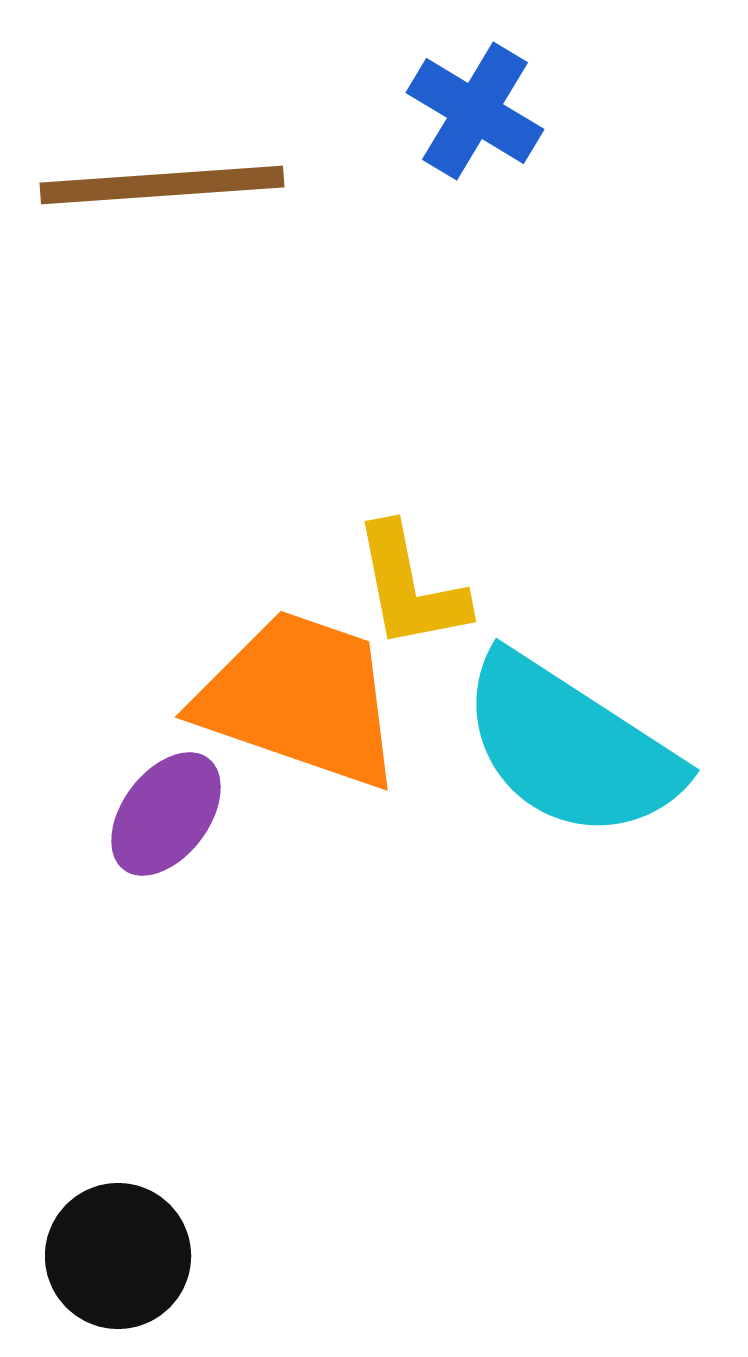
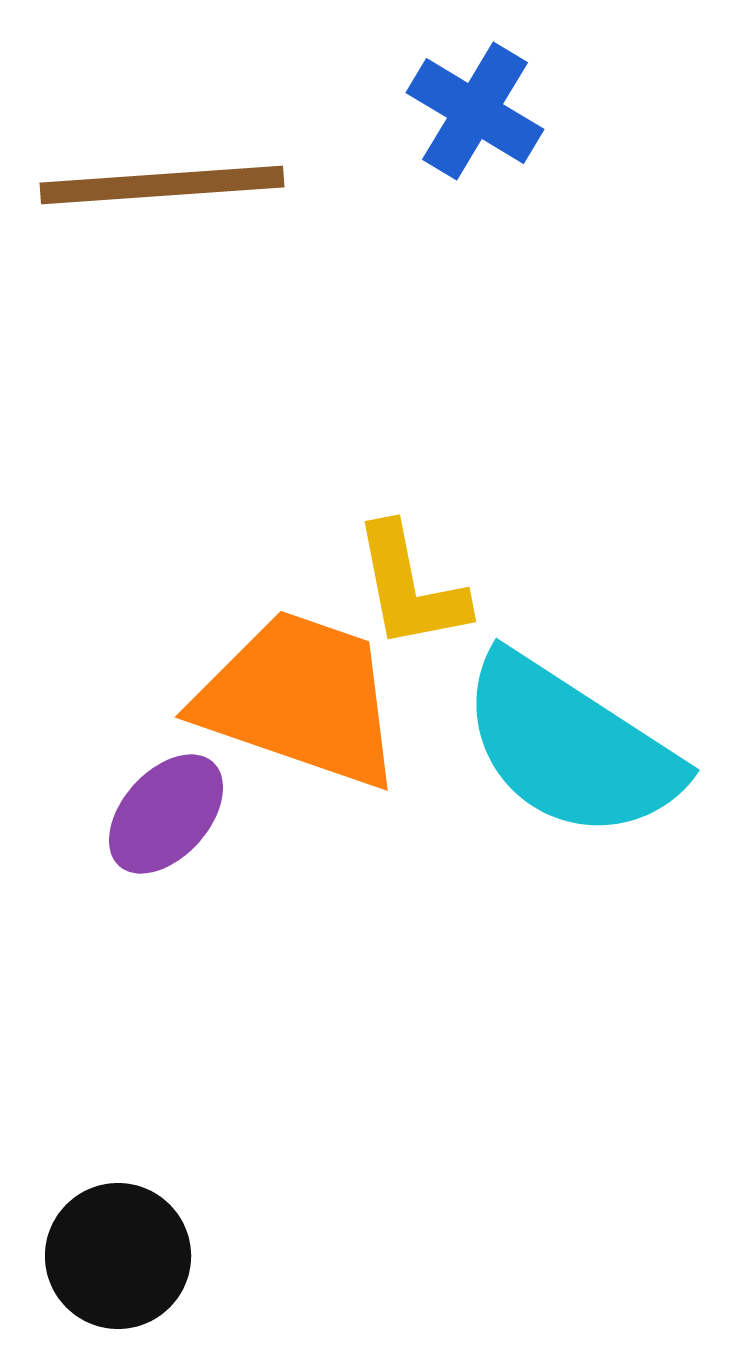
purple ellipse: rotated 5 degrees clockwise
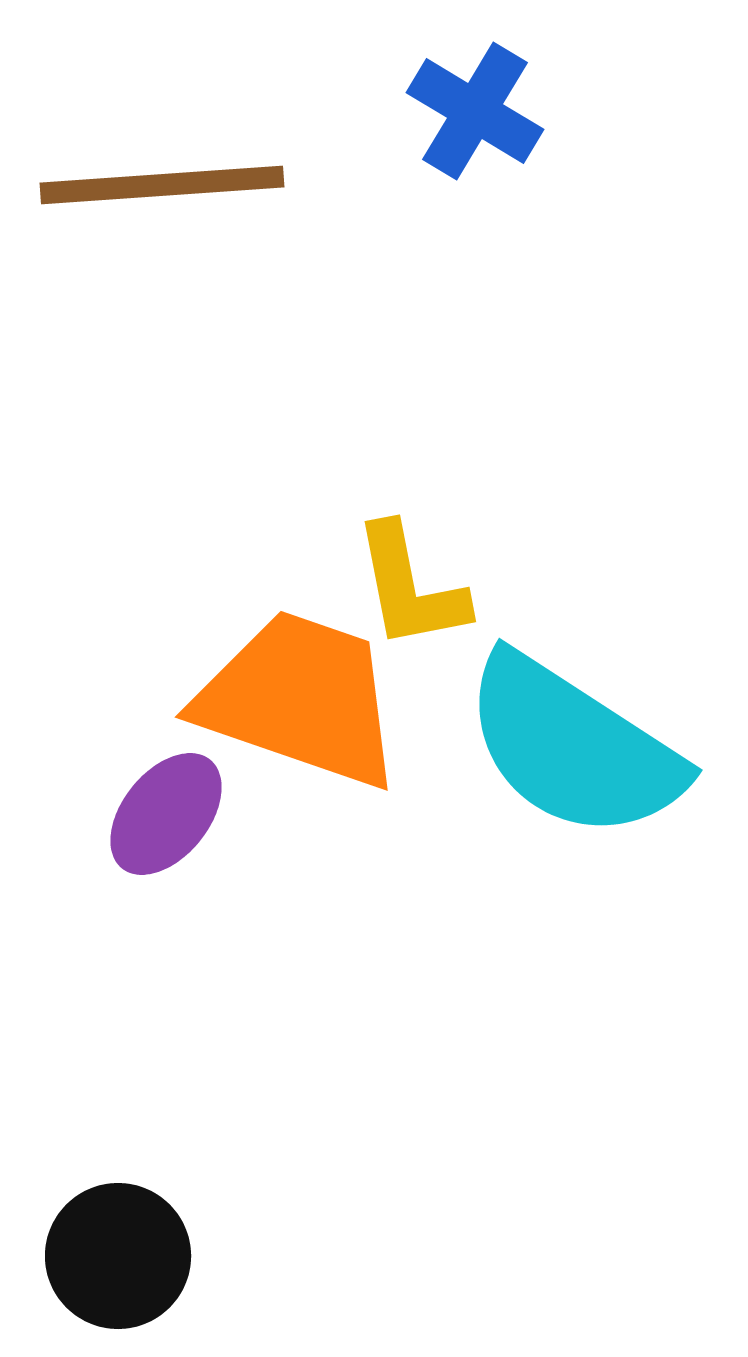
cyan semicircle: moved 3 px right
purple ellipse: rotated 3 degrees counterclockwise
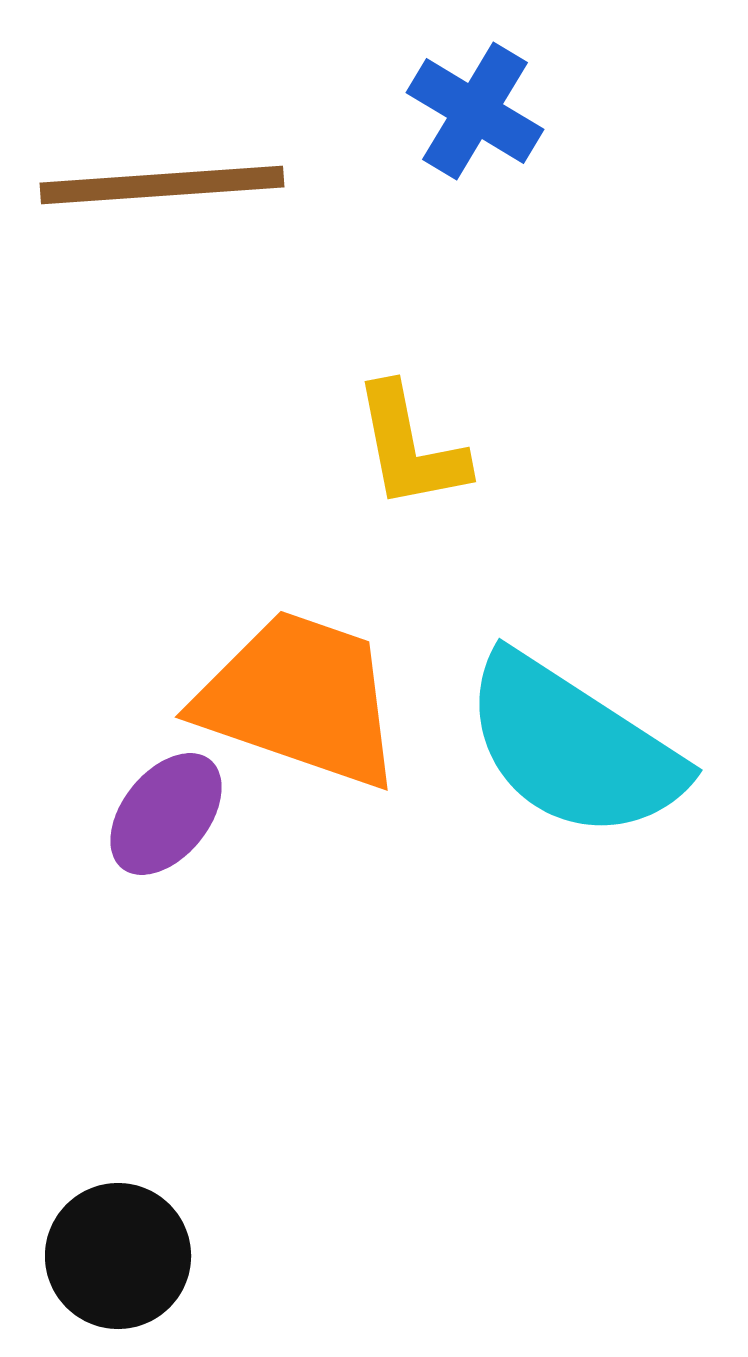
yellow L-shape: moved 140 px up
